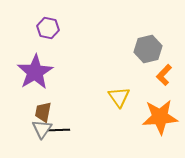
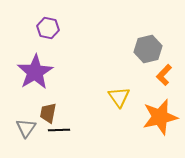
brown trapezoid: moved 5 px right, 1 px down
orange star: rotated 9 degrees counterclockwise
gray triangle: moved 16 px left, 1 px up
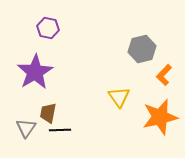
gray hexagon: moved 6 px left
black line: moved 1 px right
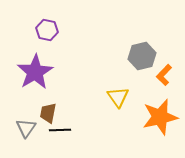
purple hexagon: moved 1 px left, 2 px down
gray hexagon: moved 7 px down
yellow triangle: moved 1 px left
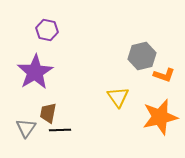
orange L-shape: rotated 115 degrees counterclockwise
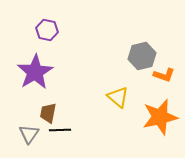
yellow triangle: rotated 15 degrees counterclockwise
gray triangle: moved 3 px right, 6 px down
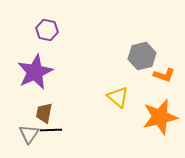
purple star: rotated 6 degrees clockwise
brown trapezoid: moved 4 px left
black line: moved 9 px left
